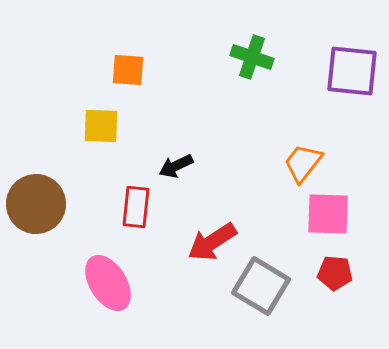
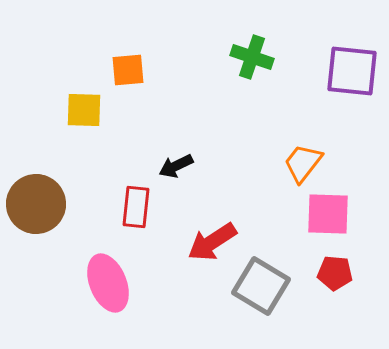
orange square: rotated 9 degrees counterclockwise
yellow square: moved 17 px left, 16 px up
pink ellipse: rotated 10 degrees clockwise
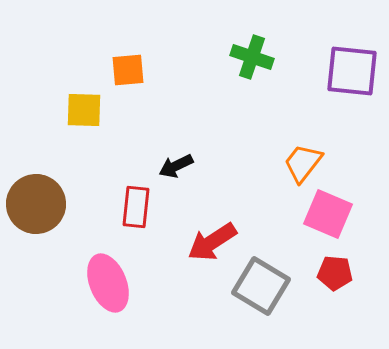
pink square: rotated 21 degrees clockwise
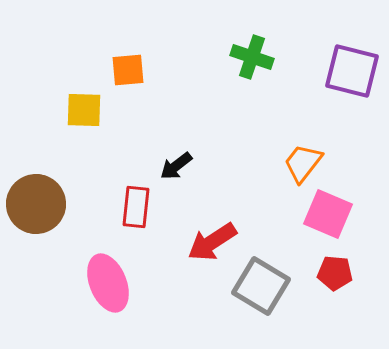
purple square: rotated 8 degrees clockwise
black arrow: rotated 12 degrees counterclockwise
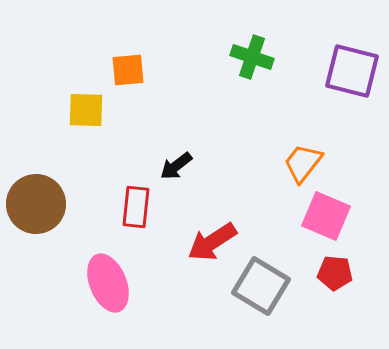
yellow square: moved 2 px right
pink square: moved 2 px left, 2 px down
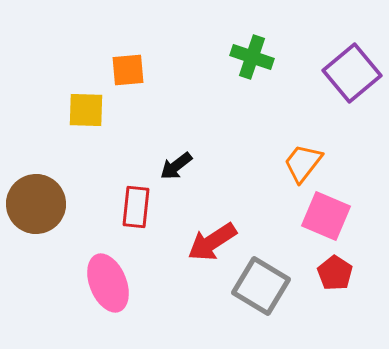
purple square: moved 2 px down; rotated 36 degrees clockwise
red pentagon: rotated 28 degrees clockwise
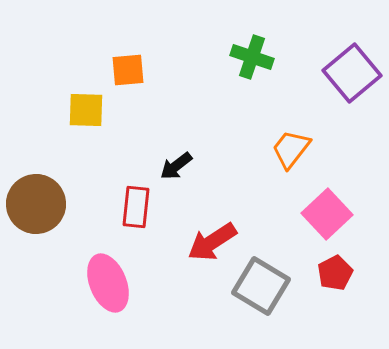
orange trapezoid: moved 12 px left, 14 px up
pink square: moved 1 px right, 2 px up; rotated 24 degrees clockwise
red pentagon: rotated 12 degrees clockwise
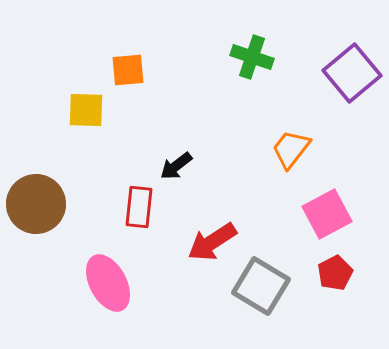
red rectangle: moved 3 px right
pink square: rotated 15 degrees clockwise
pink ellipse: rotated 6 degrees counterclockwise
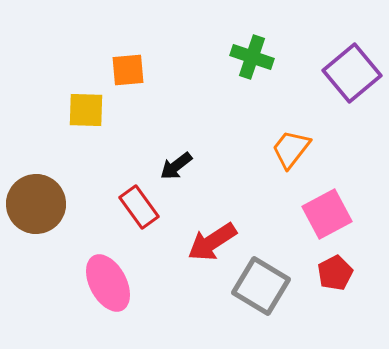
red rectangle: rotated 42 degrees counterclockwise
